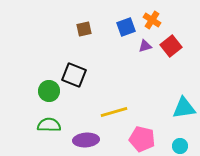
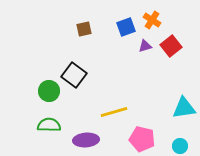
black square: rotated 15 degrees clockwise
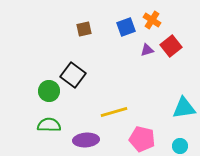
purple triangle: moved 2 px right, 4 px down
black square: moved 1 px left
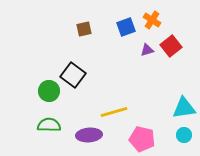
purple ellipse: moved 3 px right, 5 px up
cyan circle: moved 4 px right, 11 px up
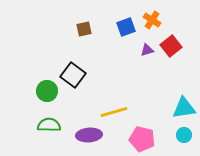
green circle: moved 2 px left
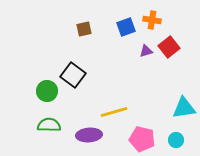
orange cross: rotated 24 degrees counterclockwise
red square: moved 2 px left, 1 px down
purple triangle: moved 1 px left, 1 px down
cyan circle: moved 8 px left, 5 px down
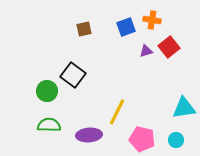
yellow line: moved 3 px right; rotated 48 degrees counterclockwise
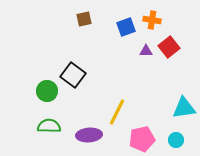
brown square: moved 10 px up
purple triangle: rotated 16 degrees clockwise
green semicircle: moved 1 px down
pink pentagon: rotated 25 degrees counterclockwise
